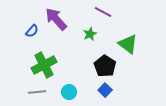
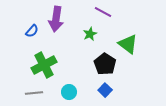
purple arrow: rotated 130 degrees counterclockwise
black pentagon: moved 2 px up
gray line: moved 3 px left, 1 px down
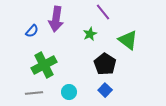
purple line: rotated 24 degrees clockwise
green triangle: moved 4 px up
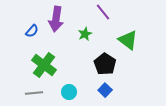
green star: moved 5 px left
green cross: rotated 25 degrees counterclockwise
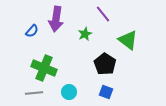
purple line: moved 2 px down
green cross: moved 3 px down; rotated 15 degrees counterclockwise
blue square: moved 1 px right, 2 px down; rotated 24 degrees counterclockwise
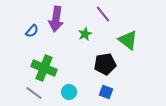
black pentagon: rotated 30 degrees clockwise
gray line: rotated 42 degrees clockwise
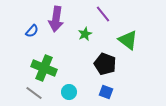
black pentagon: rotated 30 degrees clockwise
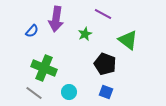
purple line: rotated 24 degrees counterclockwise
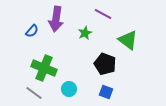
green star: moved 1 px up
cyan circle: moved 3 px up
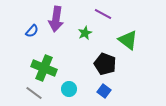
blue square: moved 2 px left, 1 px up; rotated 16 degrees clockwise
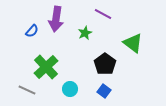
green triangle: moved 5 px right, 3 px down
black pentagon: rotated 15 degrees clockwise
green cross: moved 2 px right, 1 px up; rotated 25 degrees clockwise
cyan circle: moved 1 px right
gray line: moved 7 px left, 3 px up; rotated 12 degrees counterclockwise
